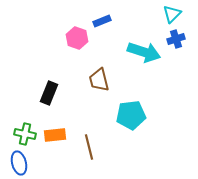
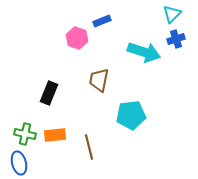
brown trapezoid: rotated 25 degrees clockwise
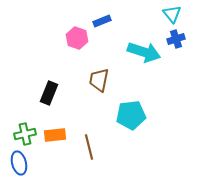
cyan triangle: rotated 24 degrees counterclockwise
green cross: rotated 25 degrees counterclockwise
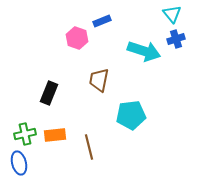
cyan arrow: moved 1 px up
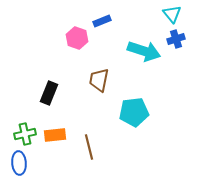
cyan pentagon: moved 3 px right, 3 px up
blue ellipse: rotated 10 degrees clockwise
